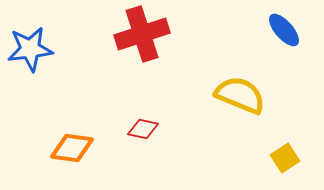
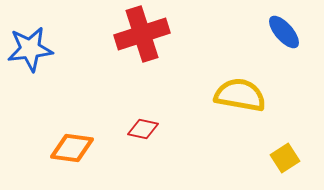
blue ellipse: moved 2 px down
yellow semicircle: rotated 12 degrees counterclockwise
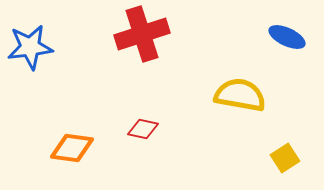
blue ellipse: moved 3 px right, 5 px down; rotated 24 degrees counterclockwise
blue star: moved 2 px up
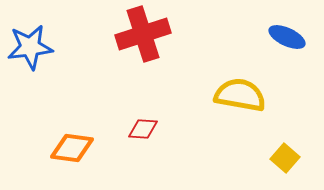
red cross: moved 1 px right
red diamond: rotated 8 degrees counterclockwise
yellow square: rotated 16 degrees counterclockwise
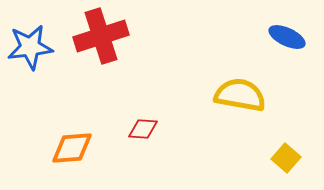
red cross: moved 42 px left, 2 px down
orange diamond: rotated 12 degrees counterclockwise
yellow square: moved 1 px right
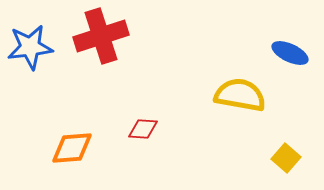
blue ellipse: moved 3 px right, 16 px down
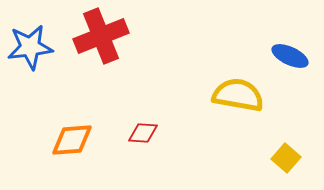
red cross: rotated 4 degrees counterclockwise
blue ellipse: moved 3 px down
yellow semicircle: moved 2 px left
red diamond: moved 4 px down
orange diamond: moved 8 px up
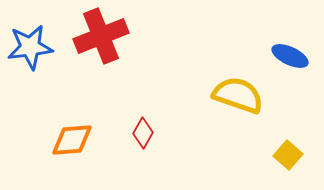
yellow semicircle: rotated 9 degrees clockwise
red diamond: rotated 64 degrees counterclockwise
yellow square: moved 2 px right, 3 px up
